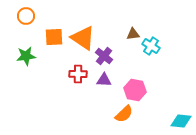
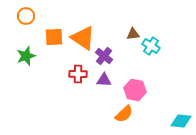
green star: rotated 12 degrees counterclockwise
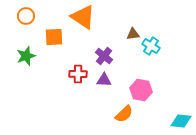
orange triangle: moved 21 px up
pink hexagon: moved 6 px right
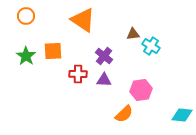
orange triangle: moved 3 px down
orange square: moved 1 px left, 14 px down
green star: rotated 18 degrees counterclockwise
pink hexagon: rotated 20 degrees counterclockwise
cyan diamond: moved 1 px right, 6 px up
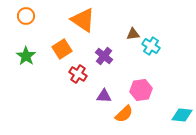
orange square: moved 9 px right, 2 px up; rotated 30 degrees counterclockwise
red cross: rotated 30 degrees clockwise
purple triangle: moved 16 px down
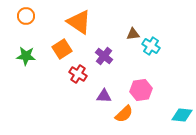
orange triangle: moved 4 px left, 2 px down
green star: rotated 30 degrees counterclockwise
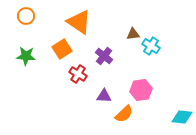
cyan diamond: moved 2 px down
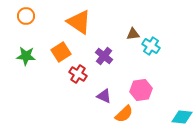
orange square: moved 1 px left, 3 px down
purple triangle: rotated 21 degrees clockwise
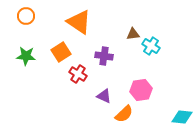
purple cross: rotated 30 degrees counterclockwise
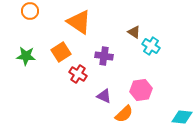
orange circle: moved 4 px right, 5 px up
brown triangle: moved 1 px right, 2 px up; rotated 40 degrees clockwise
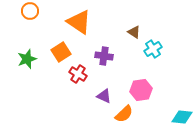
cyan cross: moved 2 px right, 3 px down; rotated 24 degrees clockwise
green star: moved 1 px right, 3 px down; rotated 24 degrees counterclockwise
